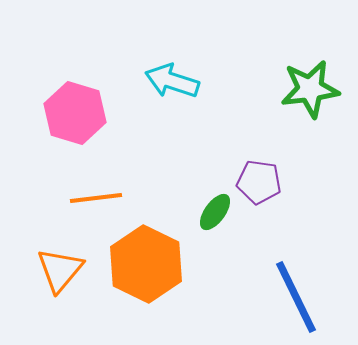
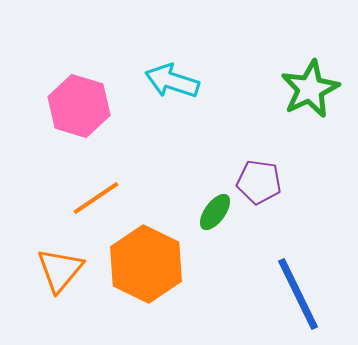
green star: rotated 18 degrees counterclockwise
pink hexagon: moved 4 px right, 7 px up
orange line: rotated 27 degrees counterclockwise
blue line: moved 2 px right, 3 px up
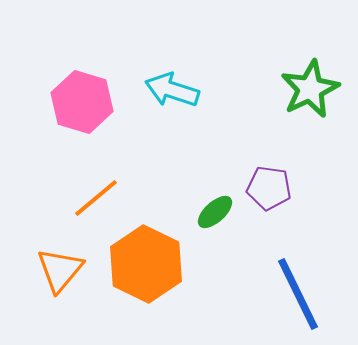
cyan arrow: moved 9 px down
pink hexagon: moved 3 px right, 4 px up
purple pentagon: moved 10 px right, 6 px down
orange line: rotated 6 degrees counterclockwise
green ellipse: rotated 12 degrees clockwise
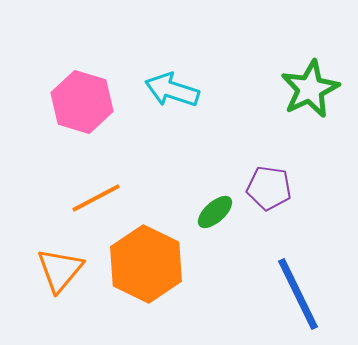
orange line: rotated 12 degrees clockwise
